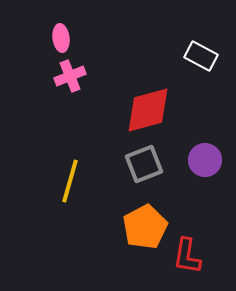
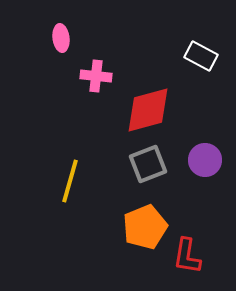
pink cross: moved 26 px right; rotated 28 degrees clockwise
gray square: moved 4 px right
orange pentagon: rotated 6 degrees clockwise
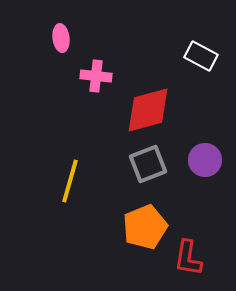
red L-shape: moved 1 px right, 2 px down
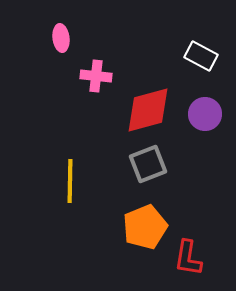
purple circle: moved 46 px up
yellow line: rotated 15 degrees counterclockwise
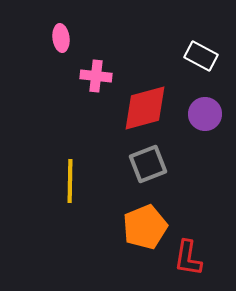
red diamond: moved 3 px left, 2 px up
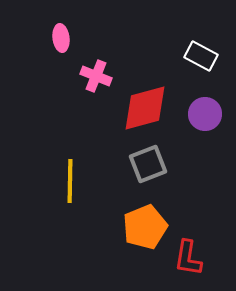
pink cross: rotated 16 degrees clockwise
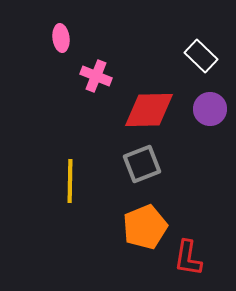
white rectangle: rotated 16 degrees clockwise
red diamond: moved 4 px right, 2 px down; rotated 14 degrees clockwise
purple circle: moved 5 px right, 5 px up
gray square: moved 6 px left
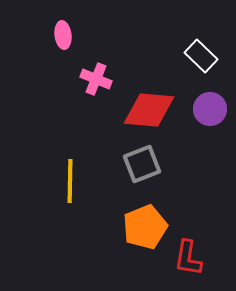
pink ellipse: moved 2 px right, 3 px up
pink cross: moved 3 px down
red diamond: rotated 6 degrees clockwise
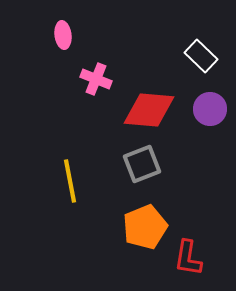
yellow line: rotated 12 degrees counterclockwise
